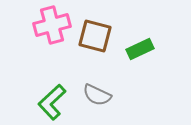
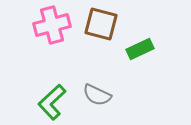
brown square: moved 6 px right, 12 px up
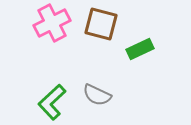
pink cross: moved 2 px up; rotated 12 degrees counterclockwise
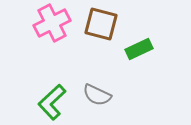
green rectangle: moved 1 px left
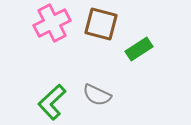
green rectangle: rotated 8 degrees counterclockwise
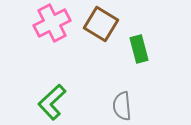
brown square: rotated 16 degrees clockwise
green rectangle: rotated 72 degrees counterclockwise
gray semicircle: moved 25 px right, 11 px down; rotated 60 degrees clockwise
